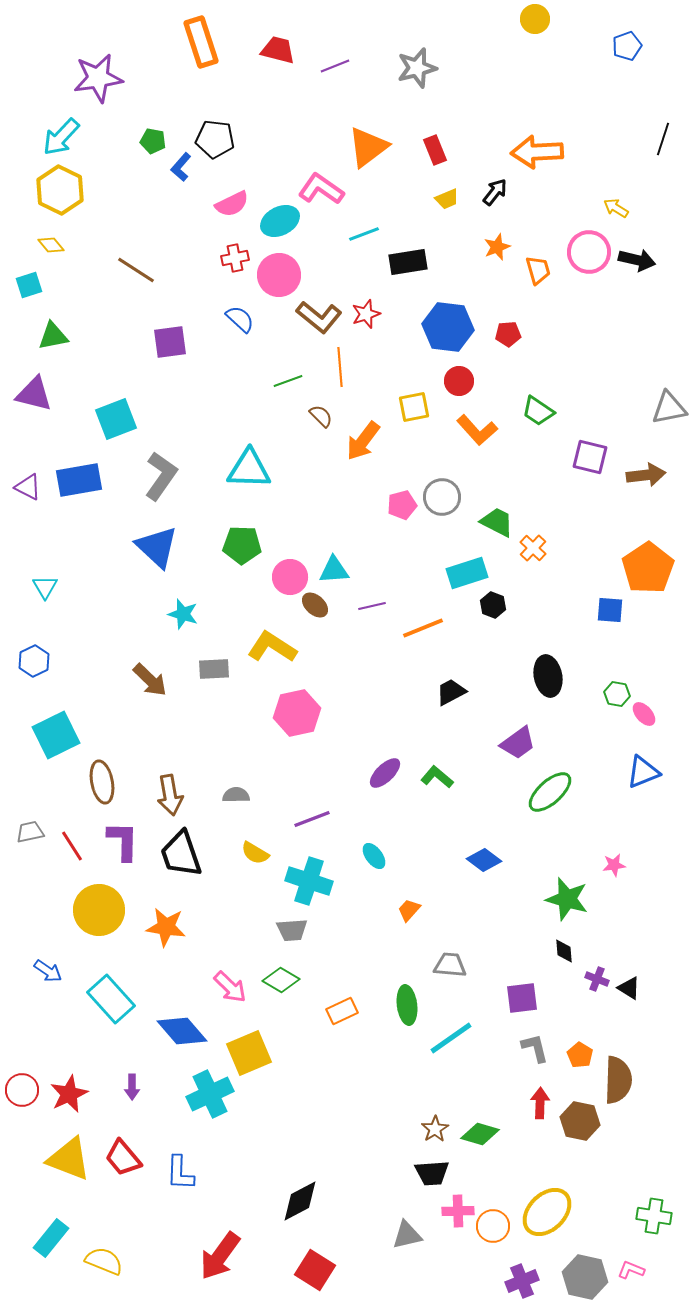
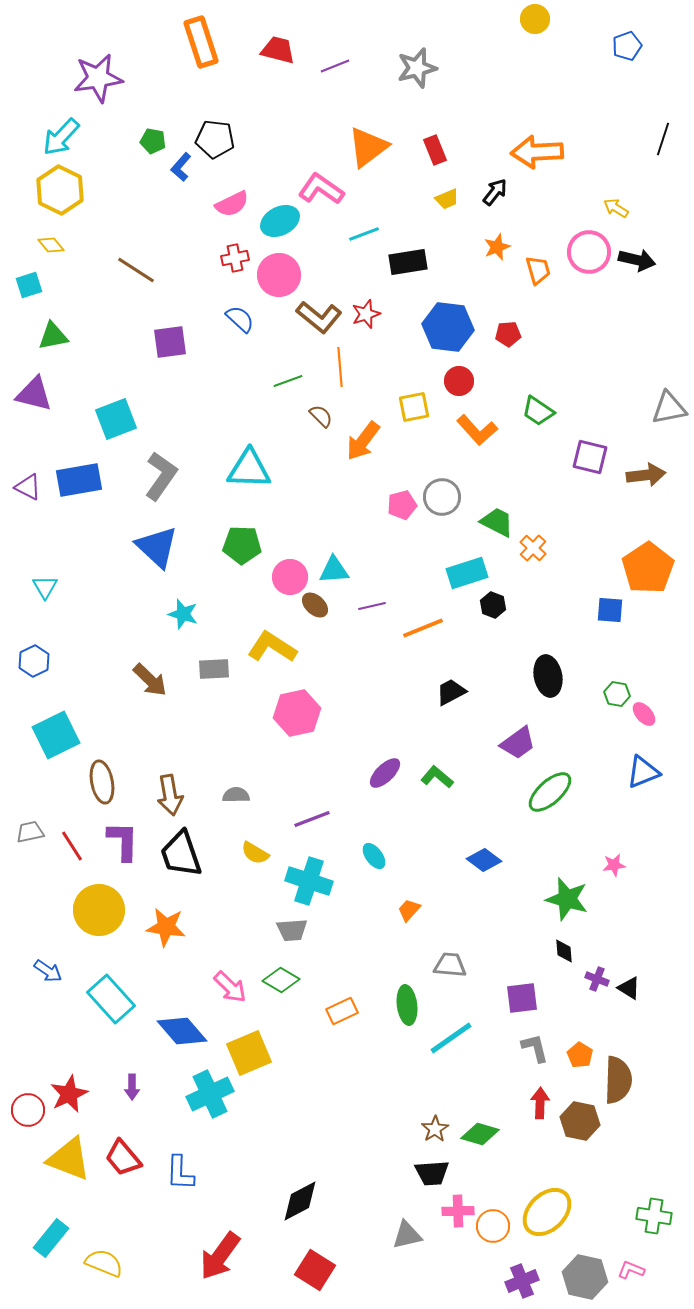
red circle at (22, 1090): moved 6 px right, 20 px down
yellow semicircle at (104, 1261): moved 2 px down
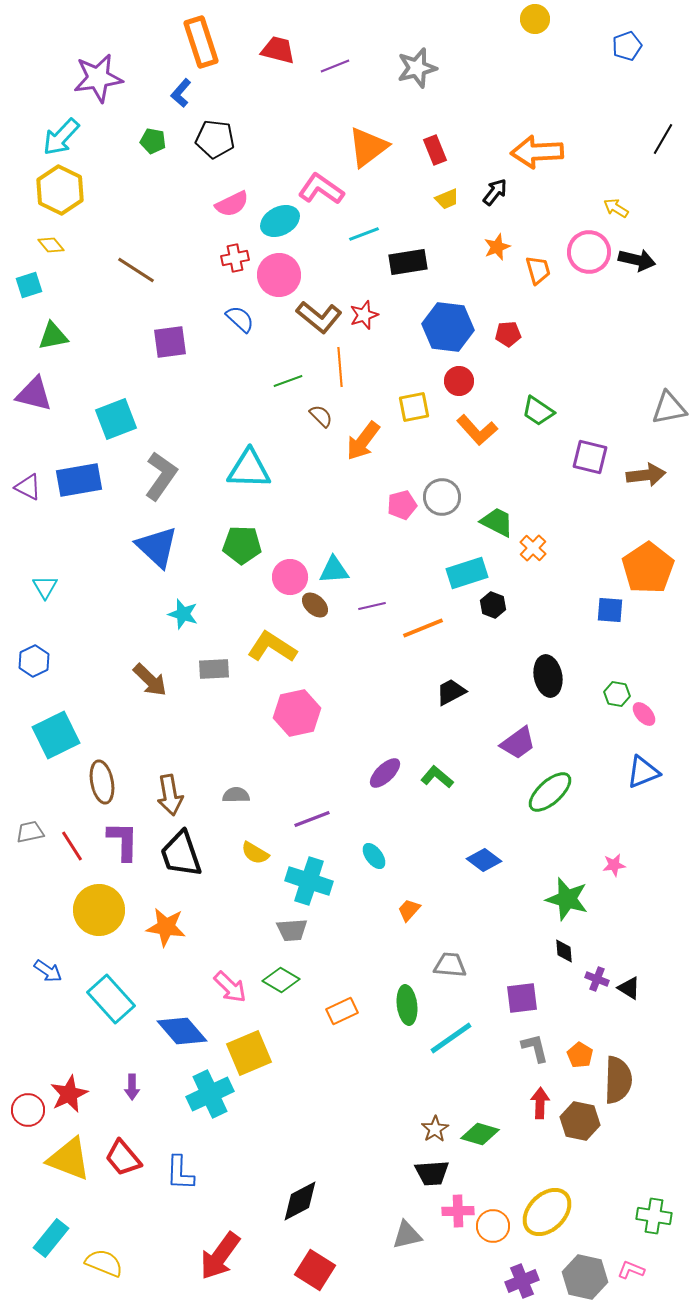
black line at (663, 139): rotated 12 degrees clockwise
blue L-shape at (181, 167): moved 74 px up
red star at (366, 314): moved 2 px left, 1 px down
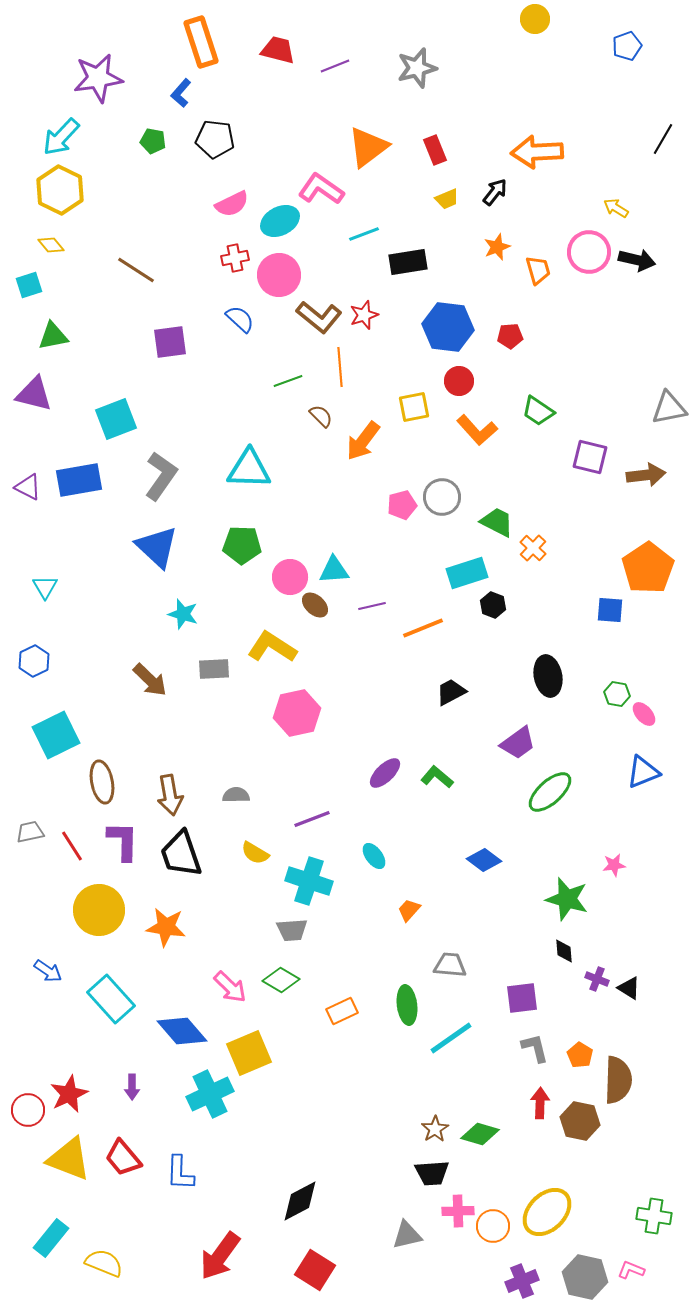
red pentagon at (508, 334): moved 2 px right, 2 px down
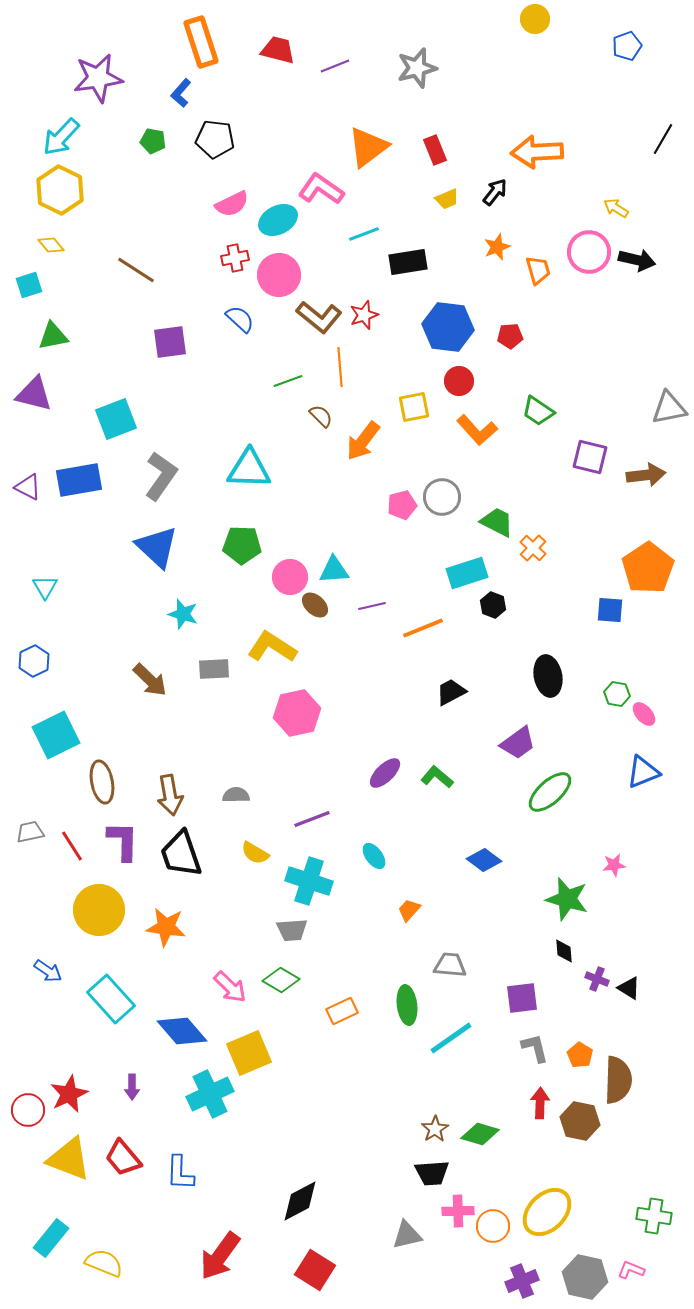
cyan ellipse at (280, 221): moved 2 px left, 1 px up
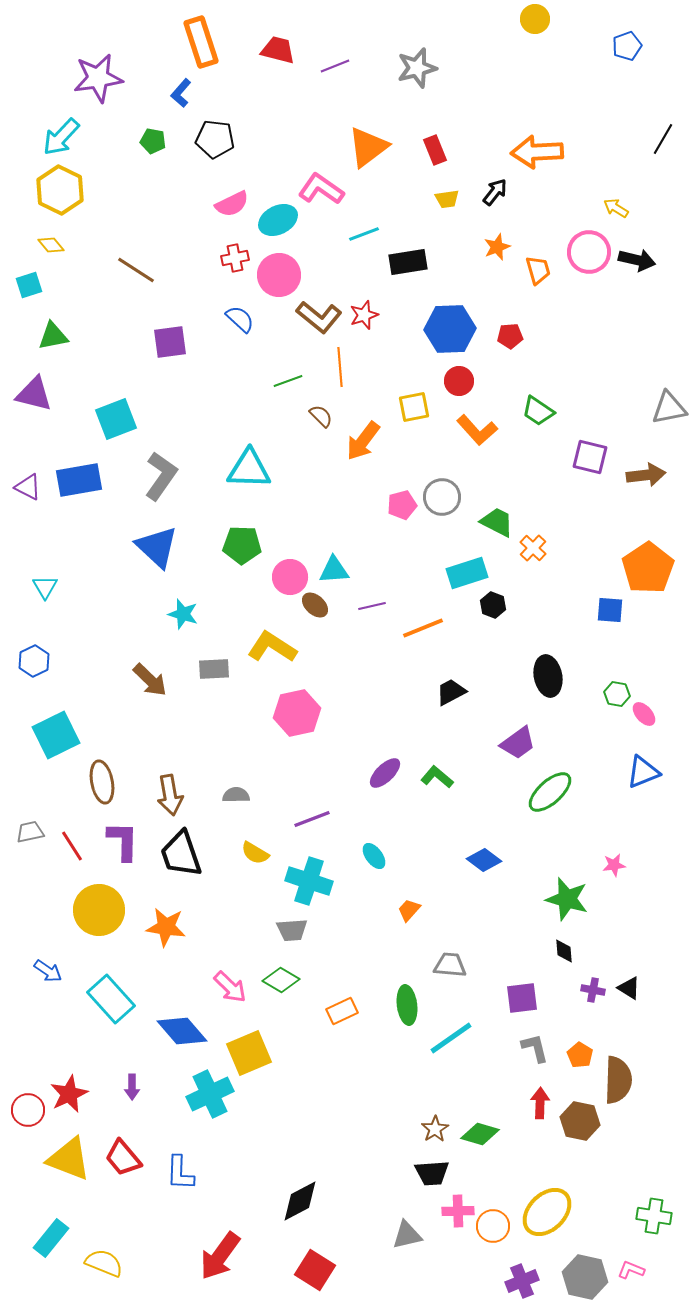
yellow trapezoid at (447, 199): rotated 15 degrees clockwise
blue hexagon at (448, 327): moved 2 px right, 2 px down; rotated 9 degrees counterclockwise
purple cross at (597, 979): moved 4 px left, 11 px down; rotated 10 degrees counterclockwise
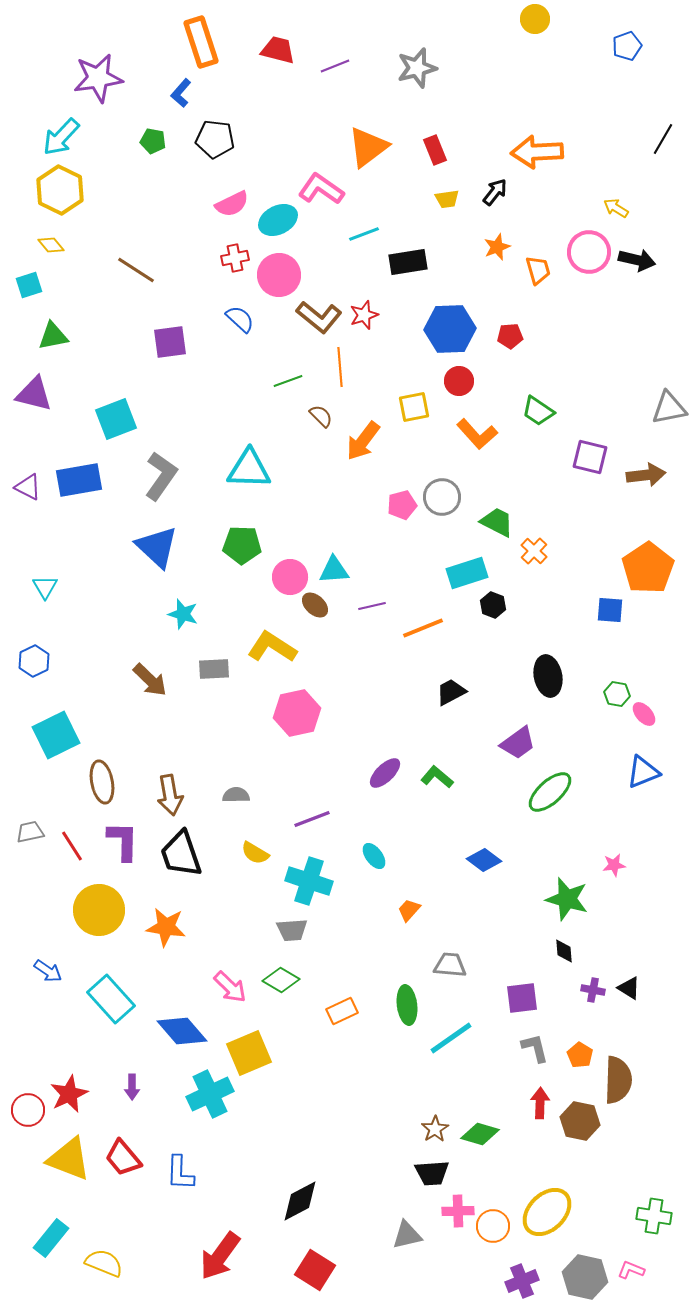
orange L-shape at (477, 430): moved 4 px down
orange cross at (533, 548): moved 1 px right, 3 px down
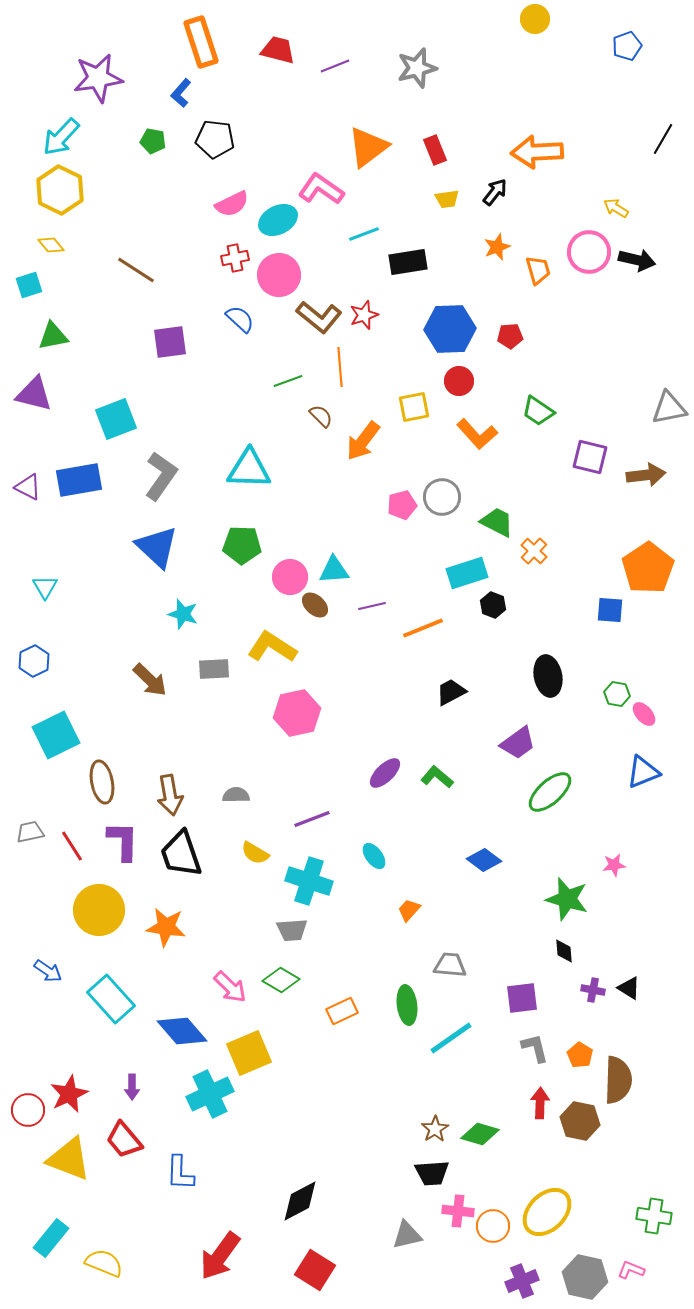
red trapezoid at (123, 1158): moved 1 px right, 18 px up
pink cross at (458, 1211): rotated 8 degrees clockwise
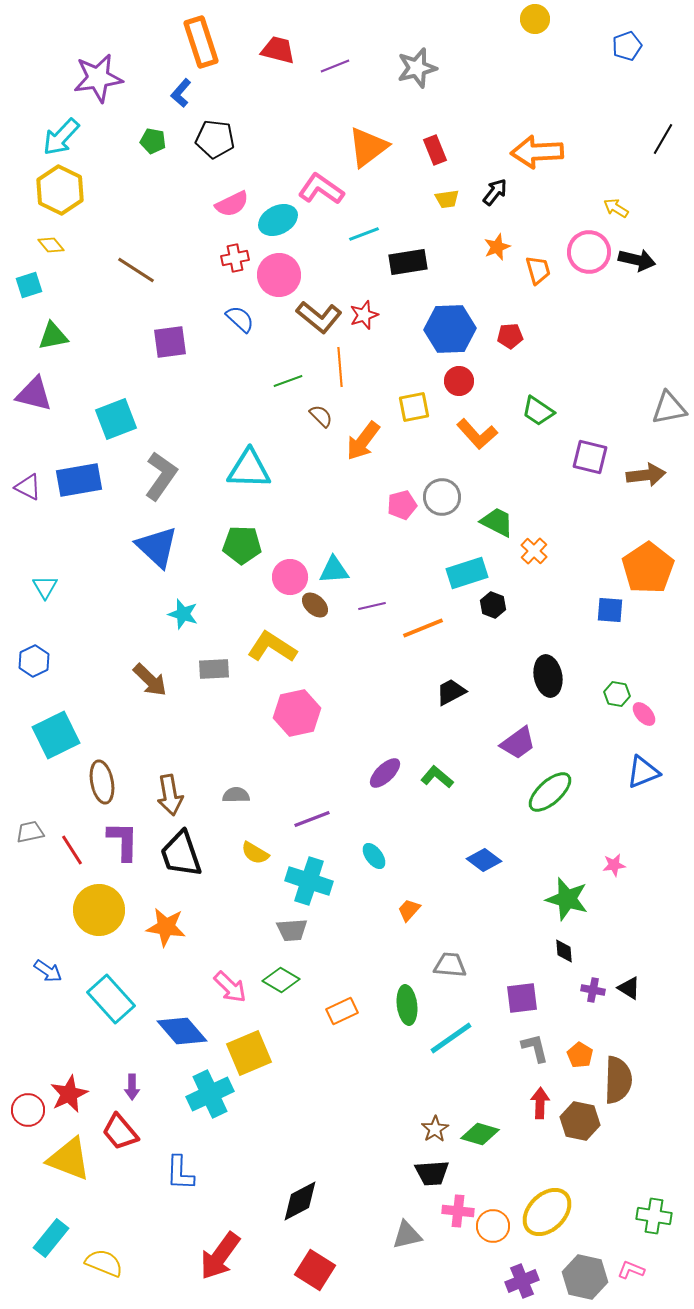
red line at (72, 846): moved 4 px down
red trapezoid at (124, 1140): moved 4 px left, 8 px up
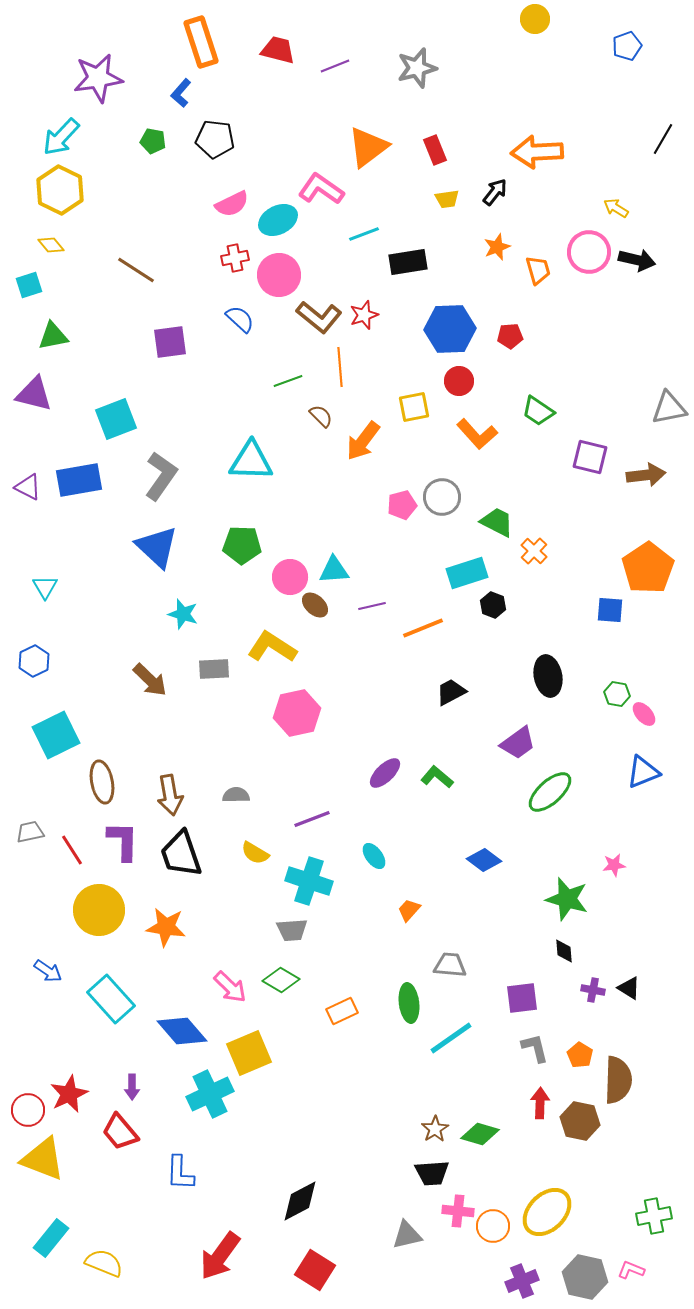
cyan triangle at (249, 469): moved 2 px right, 8 px up
green ellipse at (407, 1005): moved 2 px right, 2 px up
yellow triangle at (69, 1159): moved 26 px left
green cross at (654, 1216): rotated 20 degrees counterclockwise
